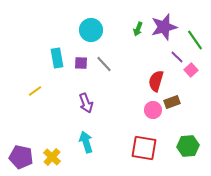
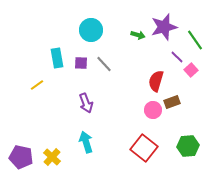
green arrow: moved 6 px down; rotated 96 degrees counterclockwise
yellow line: moved 2 px right, 6 px up
red square: rotated 28 degrees clockwise
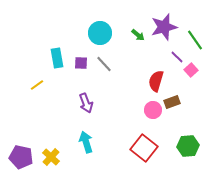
cyan circle: moved 9 px right, 3 px down
green arrow: rotated 24 degrees clockwise
yellow cross: moved 1 px left
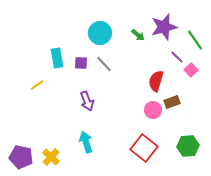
purple arrow: moved 1 px right, 2 px up
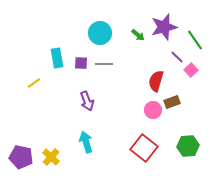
gray line: rotated 48 degrees counterclockwise
yellow line: moved 3 px left, 2 px up
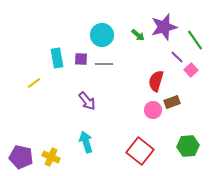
cyan circle: moved 2 px right, 2 px down
purple square: moved 4 px up
purple arrow: rotated 18 degrees counterclockwise
red square: moved 4 px left, 3 px down
yellow cross: rotated 18 degrees counterclockwise
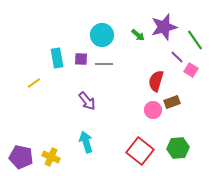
pink square: rotated 16 degrees counterclockwise
green hexagon: moved 10 px left, 2 px down
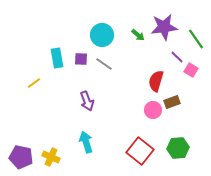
purple star: rotated 8 degrees clockwise
green line: moved 1 px right, 1 px up
gray line: rotated 36 degrees clockwise
purple arrow: rotated 18 degrees clockwise
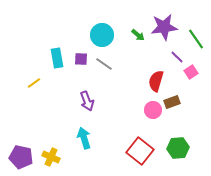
pink square: moved 2 px down; rotated 24 degrees clockwise
cyan arrow: moved 2 px left, 4 px up
